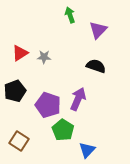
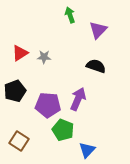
purple pentagon: rotated 15 degrees counterclockwise
green pentagon: rotated 10 degrees counterclockwise
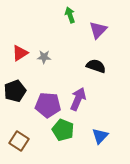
blue triangle: moved 13 px right, 14 px up
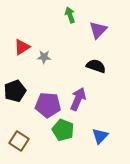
red triangle: moved 2 px right, 6 px up
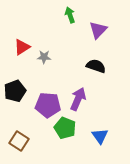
green pentagon: moved 2 px right, 2 px up
blue triangle: rotated 18 degrees counterclockwise
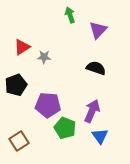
black semicircle: moved 2 px down
black pentagon: moved 1 px right, 6 px up
purple arrow: moved 14 px right, 12 px down
brown square: rotated 24 degrees clockwise
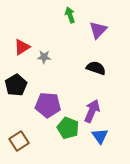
black pentagon: rotated 10 degrees counterclockwise
green pentagon: moved 3 px right
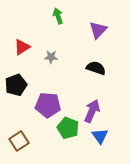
green arrow: moved 12 px left, 1 px down
gray star: moved 7 px right
black pentagon: rotated 10 degrees clockwise
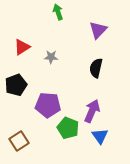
green arrow: moved 4 px up
black semicircle: rotated 96 degrees counterclockwise
